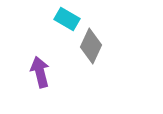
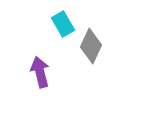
cyan rectangle: moved 4 px left, 5 px down; rotated 30 degrees clockwise
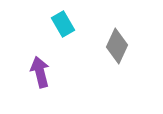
gray diamond: moved 26 px right
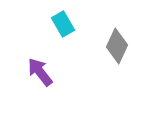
purple arrow: rotated 24 degrees counterclockwise
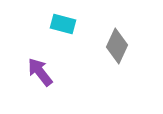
cyan rectangle: rotated 45 degrees counterclockwise
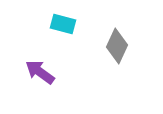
purple arrow: rotated 16 degrees counterclockwise
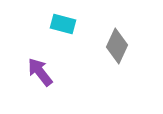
purple arrow: rotated 16 degrees clockwise
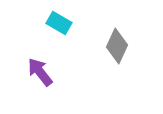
cyan rectangle: moved 4 px left, 1 px up; rotated 15 degrees clockwise
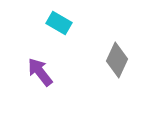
gray diamond: moved 14 px down
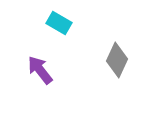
purple arrow: moved 2 px up
